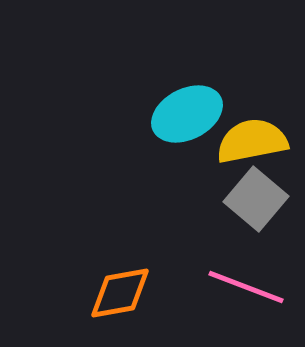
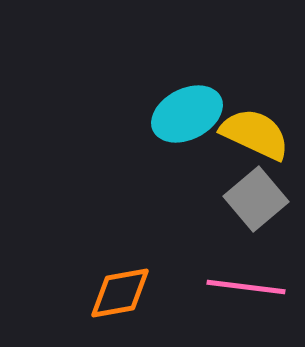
yellow semicircle: moved 3 px right, 7 px up; rotated 36 degrees clockwise
gray square: rotated 10 degrees clockwise
pink line: rotated 14 degrees counterclockwise
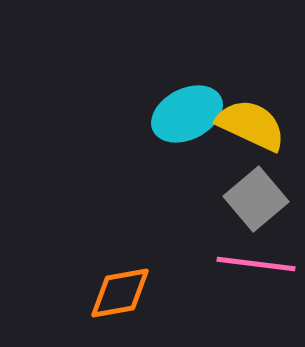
yellow semicircle: moved 4 px left, 9 px up
pink line: moved 10 px right, 23 px up
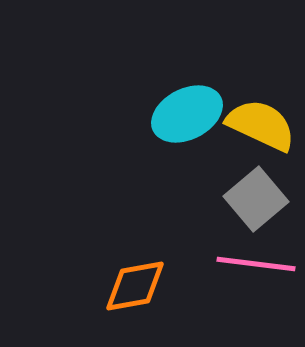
yellow semicircle: moved 10 px right
orange diamond: moved 15 px right, 7 px up
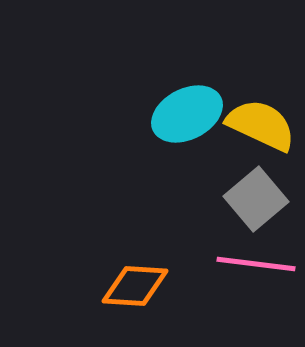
orange diamond: rotated 14 degrees clockwise
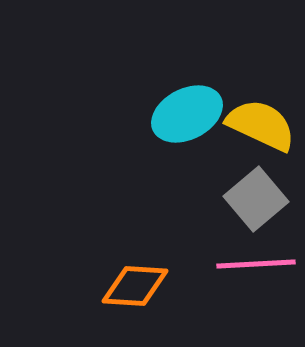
pink line: rotated 10 degrees counterclockwise
